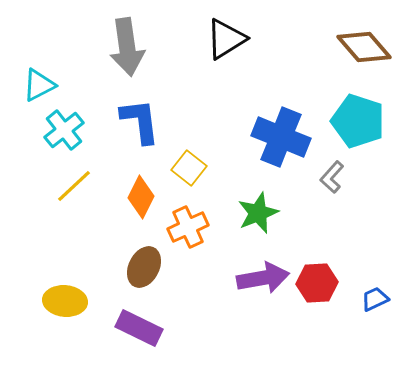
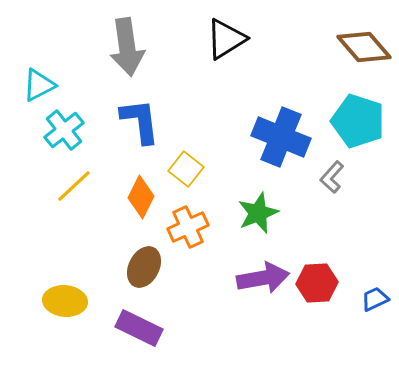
yellow square: moved 3 px left, 1 px down
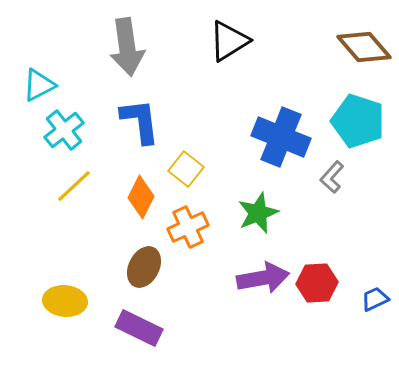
black triangle: moved 3 px right, 2 px down
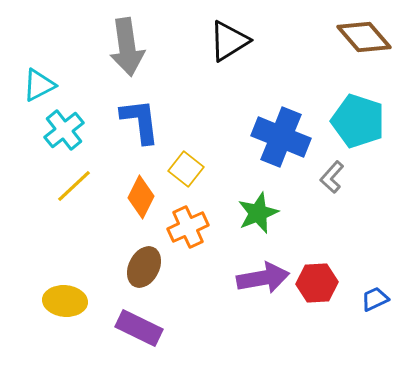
brown diamond: moved 10 px up
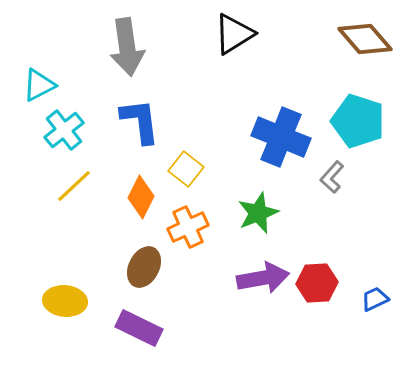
brown diamond: moved 1 px right, 2 px down
black triangle: moved 5 px right, 7 px up
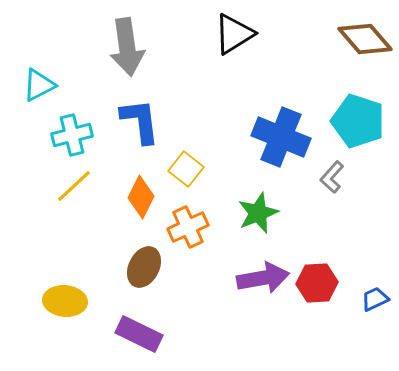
cyan cross: moved 8 px right, 5 px down; rotated 24 degrees clockwise
purple rectangle: moved 6 px down
